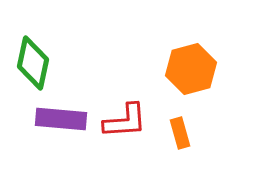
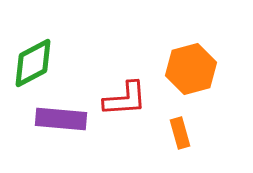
green diamond: rotated 50 degrees clockwise
red L-shape: moved 22 px up
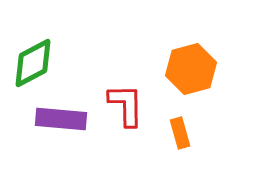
red L-shape: moved 1 px right, 6 px down; rotated 87 degrees counterclockwise
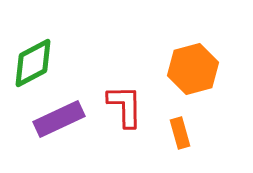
orange hexagon: moved 2 px right
red L-shape: moved 1 px left, 1 px down
purple rectangle: moved 2 px left; rotated 30 degrees counterclockwise
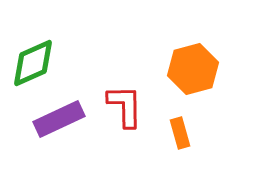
green diamond: rotated 4 degrees clockwise
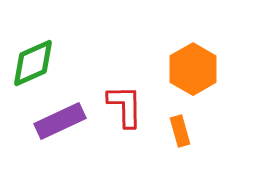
orange hexagon: rotated 15 degrees counterclockwise
purple rectangle: moved 1 px right, 2 px down
orange rectangle: moved 2 px up
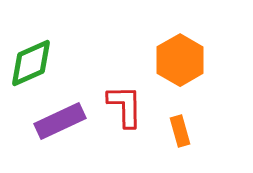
green diamond: moved 2 px left
orange hexagon: moved 13 px left, 9 px up
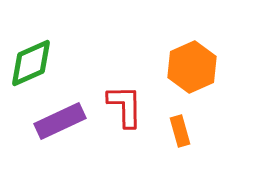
orange hexagon: moved 12 px right, 7 px down; rotated 6 degrees clockwise
